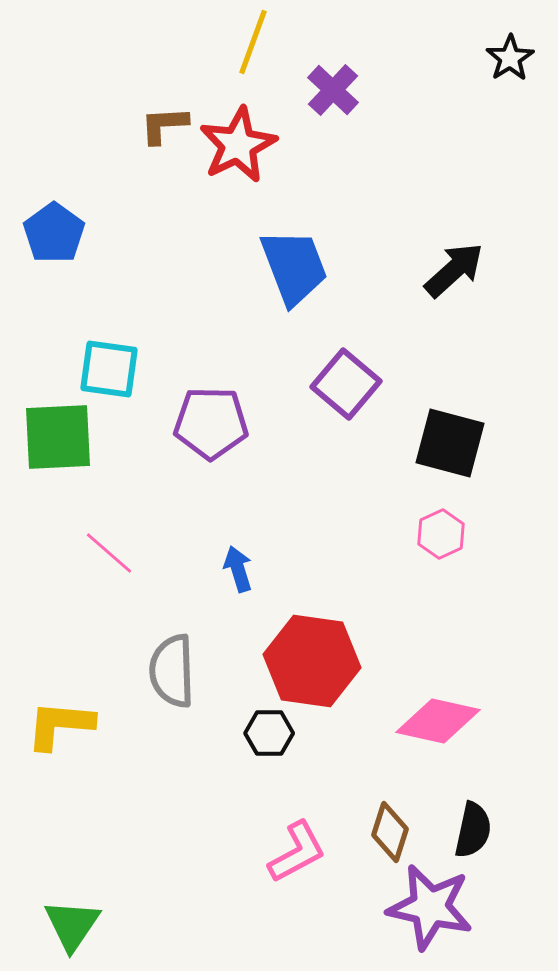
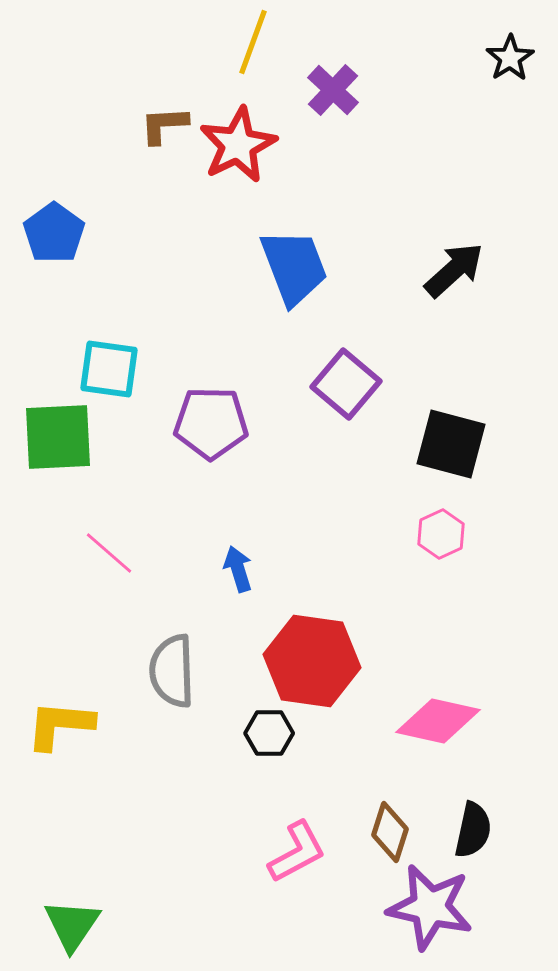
black square: moved 1 px right, 1 px down
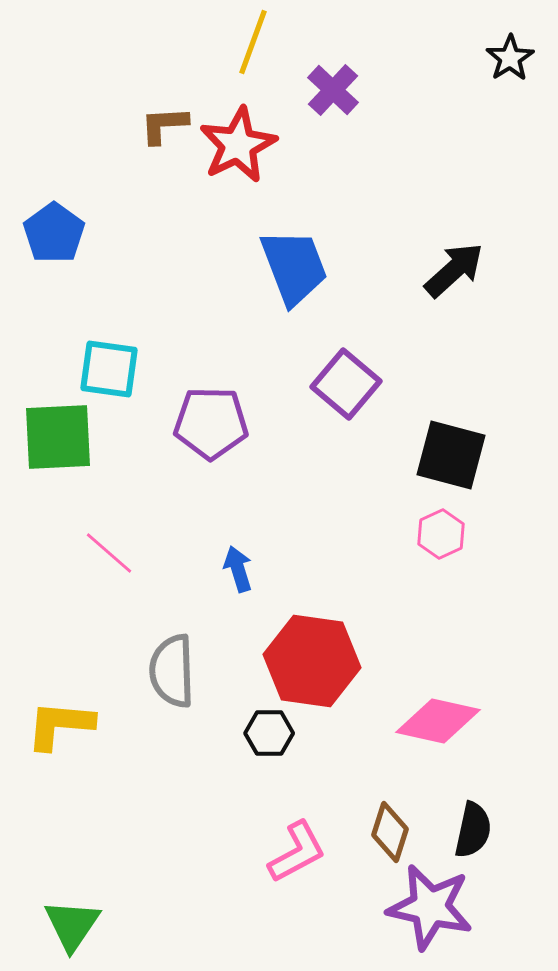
black square: moved 11 px down
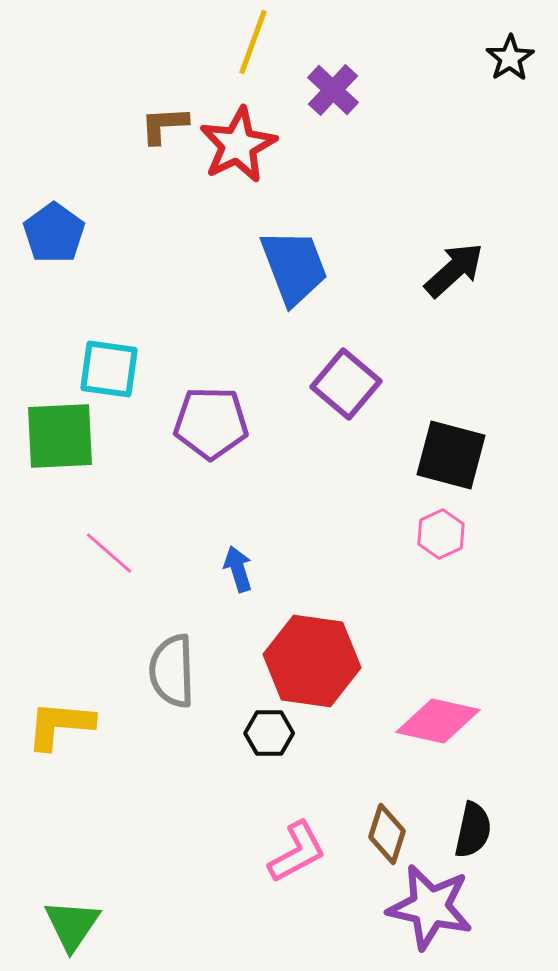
green square: moved 2 px right, 1 px up
brown diamond: moved 3 px left, 2 px down
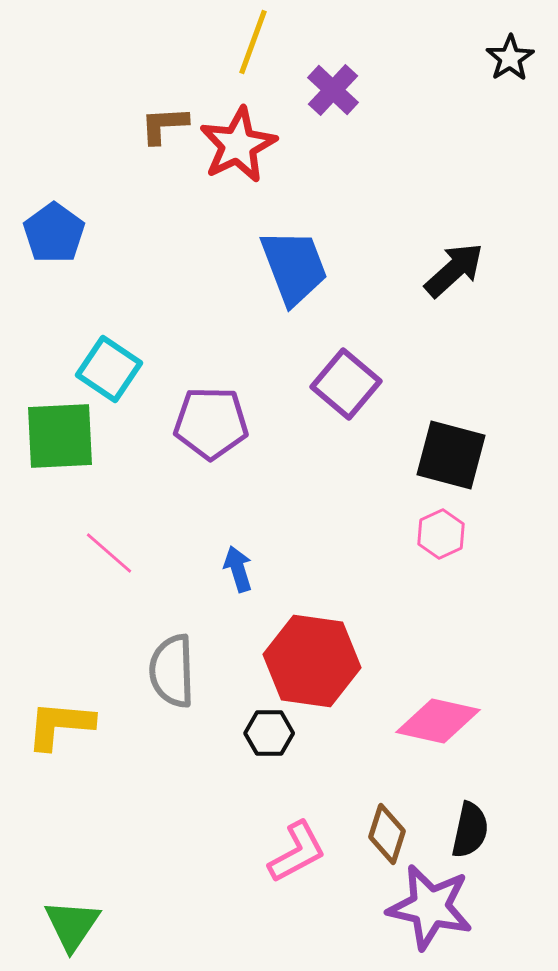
cyan square: rotated 26 degrees clockwise
black semicircle: moved 3 px left
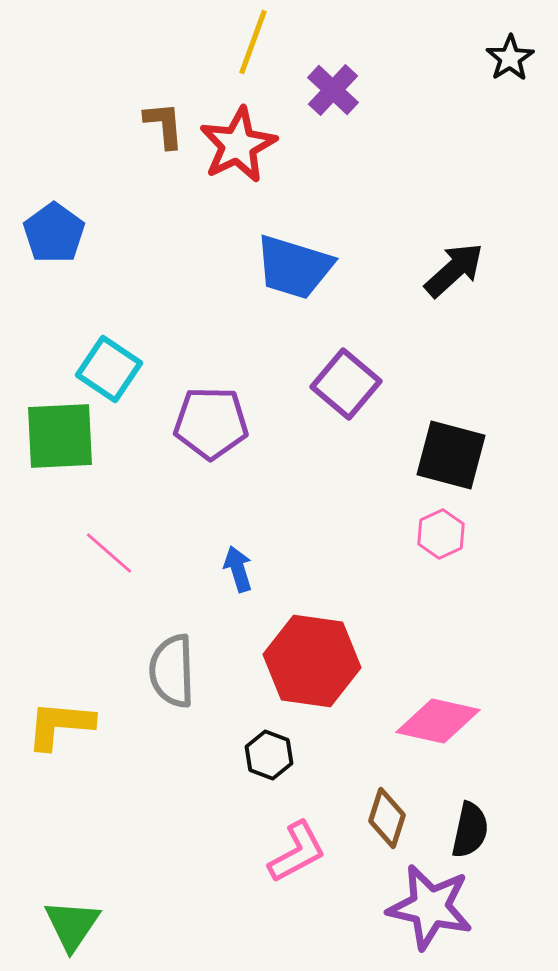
brown L-shape: rotated 88 degrees clockwise
blue trapezoid: rotated 128 degrees clockwise
black hexagon: moved 22 px down; rotated 21 degrees clockwise
brown diamond: moved 16 px up
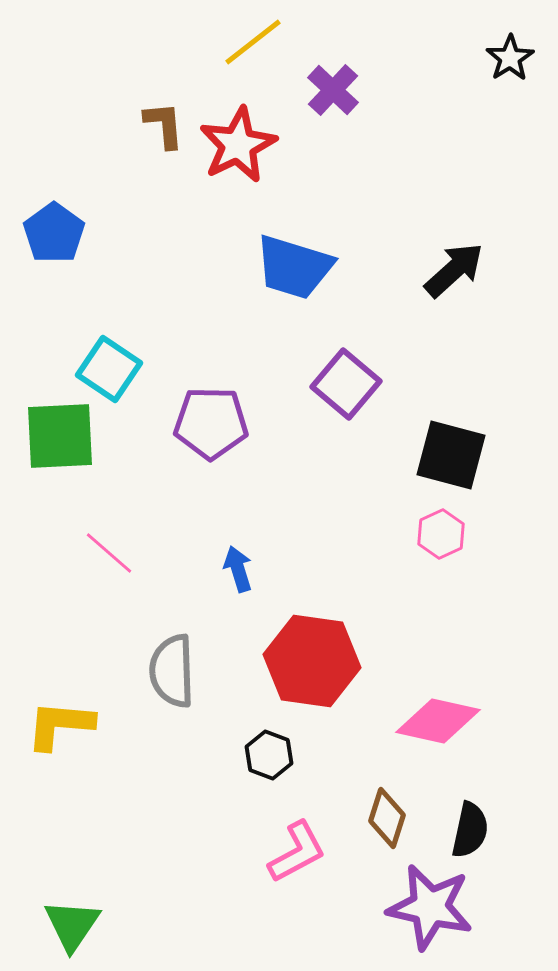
yellow line: rotated 32 degrees clockwise
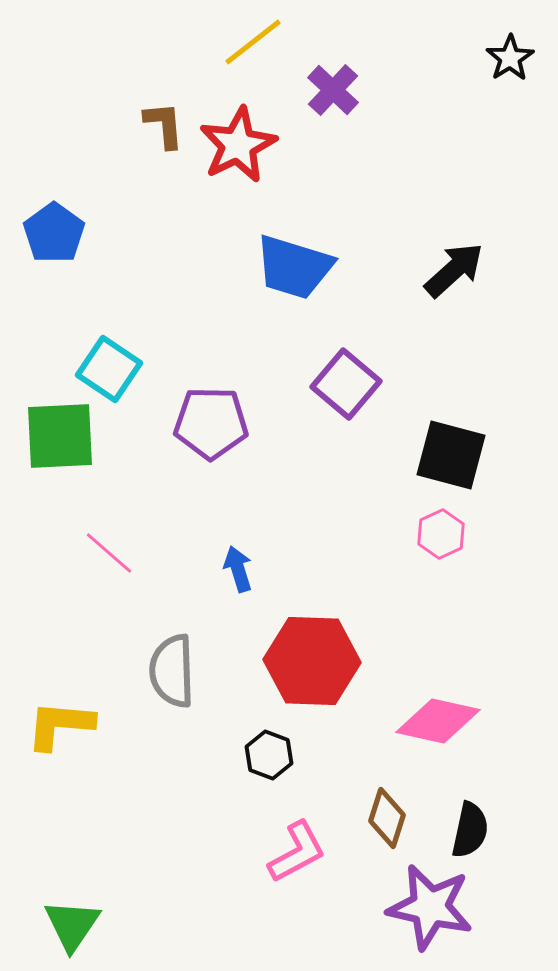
red hexagon: rotated 6 degrees counterclockwise
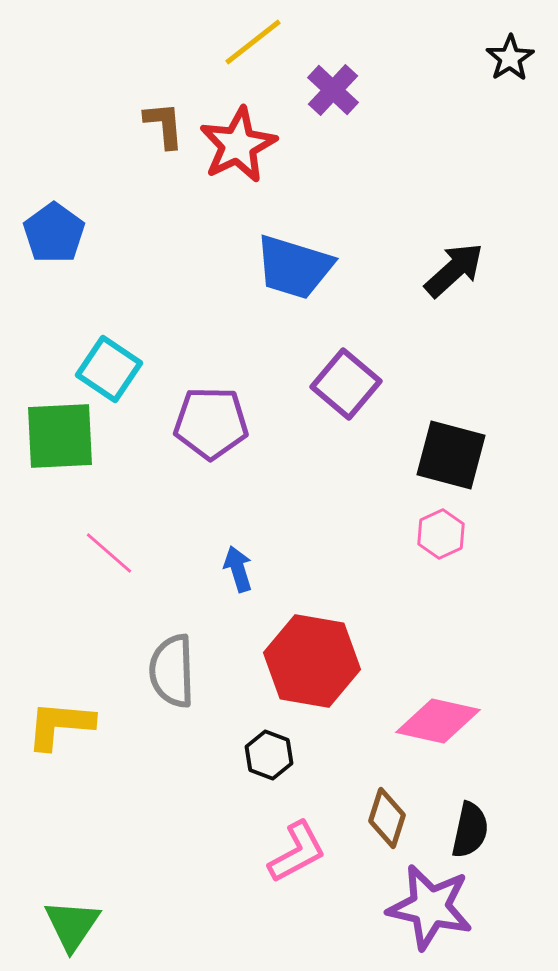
red hexagon: rotated 8 degrees clockwise
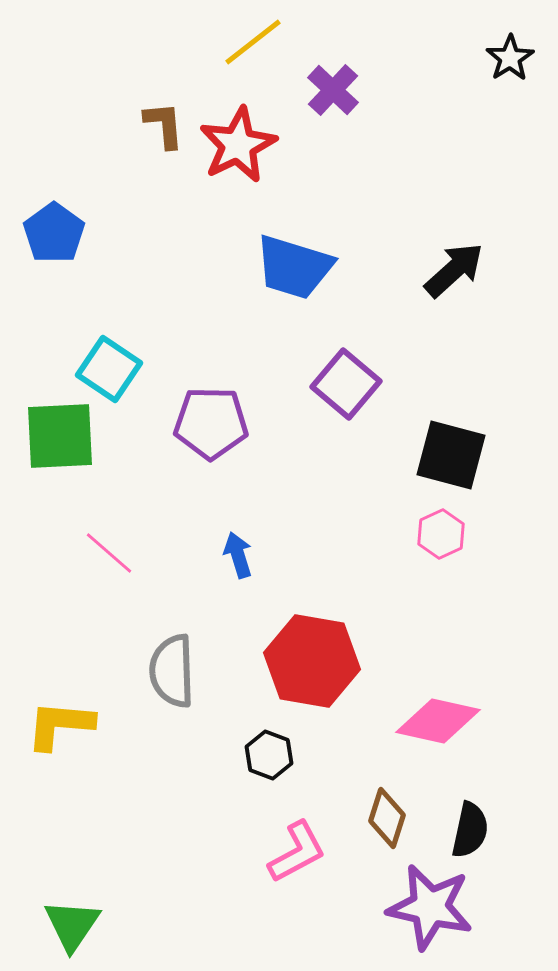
blue arrow: moved 14 px up
